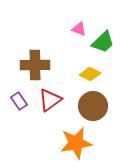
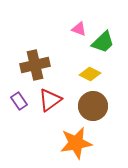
brown cross: rotated 12 degrees counterclockwise
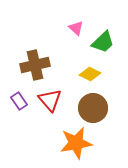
pink triangle: moved 3 px left, 1 px up; rotated 21 degrees clockwise
red triangle: rotated 35 degrees counterclockwise
brown circle: moved 2 px down
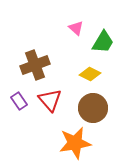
green trapezoid: rotated 15 degrees counterclockwise
brown cross: rotated 8 degrees counterclockwise
orange star: moved 1 px left
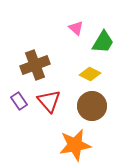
red triangle: moved 1 px left, 1 px down
brown circle: moved 1 px left, 2 px up
orange star: moved 2 px down
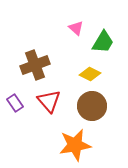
purple rectangle: moved 4 px left, 2 px down
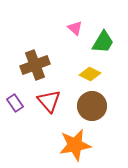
pink triangle: moved 1 px left
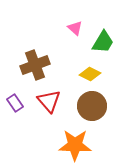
orange star: rotated 12 degrees clockwise
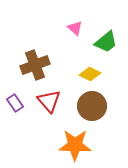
green trapezoid: moved 3 px right; rotated 20 degrees clockwise
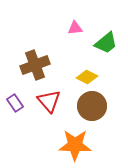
pink triangle: rotated 49 degrees counterclockwise
green trapezoid: moved 1 px down
yellow diamond: moved 3 px left, 3 px down
